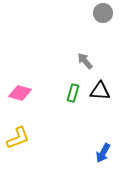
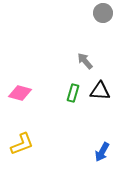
yellow L-shape: moved 4 px right, 6 px down
blue arrow: moved 1 px left, 1 px up
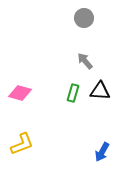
gray circle: moved 19 px left, 5 px down
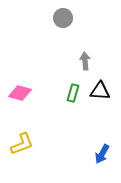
gray circle: moved 21 px left
gray arrow: rotated 36 degrees clockwise
blue arrow: moved 2 px down
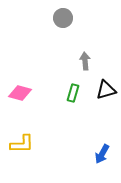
black triangle: moved 6 px right, 1 px up; rotated 20 degrees counterclockwise
yellow L-shape: rotated 20 degrees clockwise
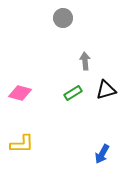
green rectangle: rotated 42 degrees clockwise
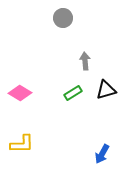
pink diamond: rotated 15 degrees clockwise
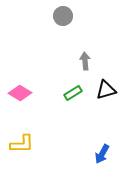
gray circle: moved 2 px up
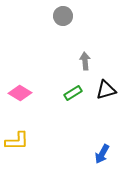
yellow L-shape: moved 5 px left, 3 px up
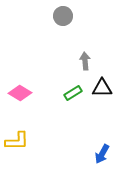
black triangle: moved 4 px left, 2 px up; rotated 15 degrees clockwise
